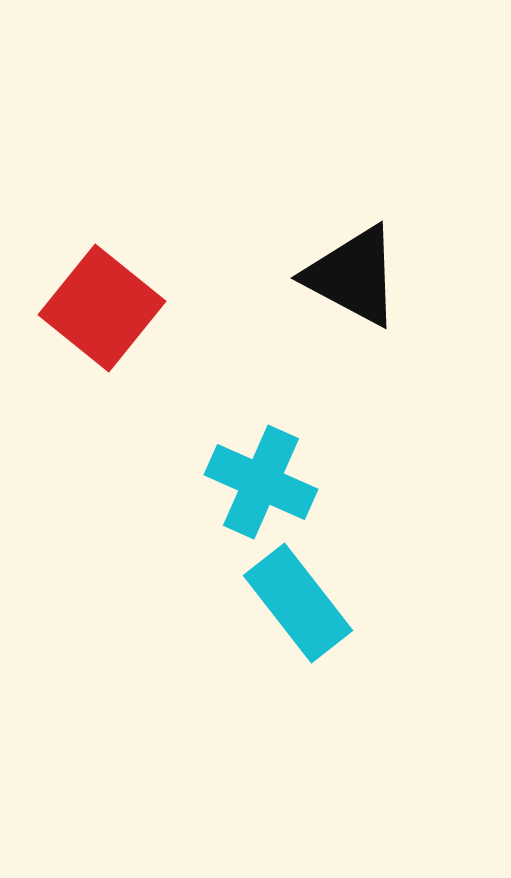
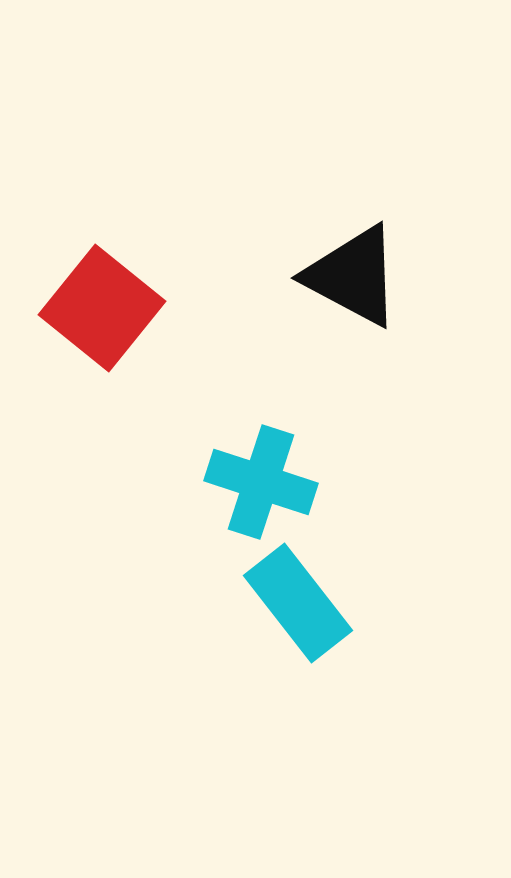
cyan cross: rotated 6 degrees counterclockwise
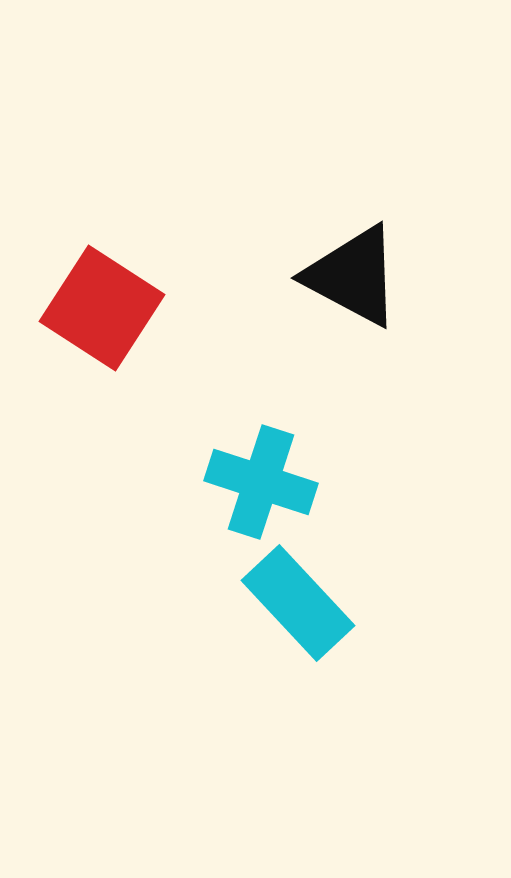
red square: rotated 6 degrees counterclockwise
cyan rectangle: rotated 5 degrees counterclockwise
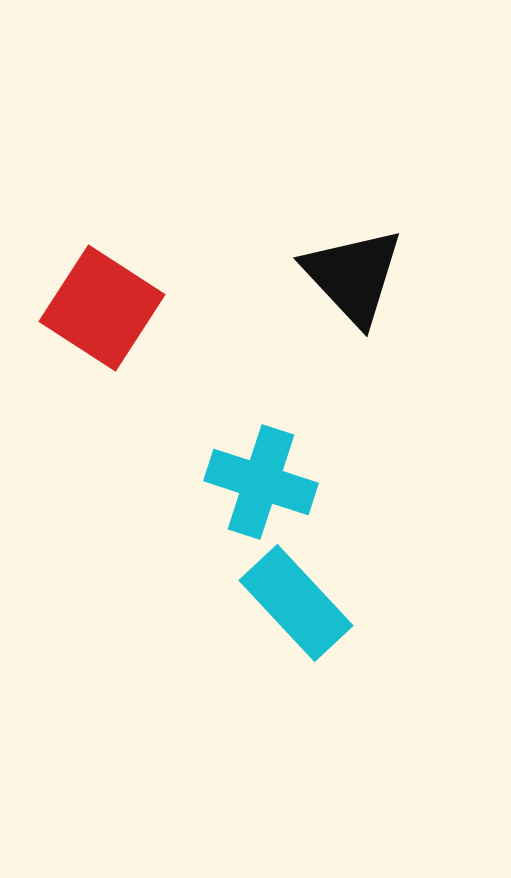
black triangle: rotated 19 degrees clockwise
cyan rectangle: moved 2 px left
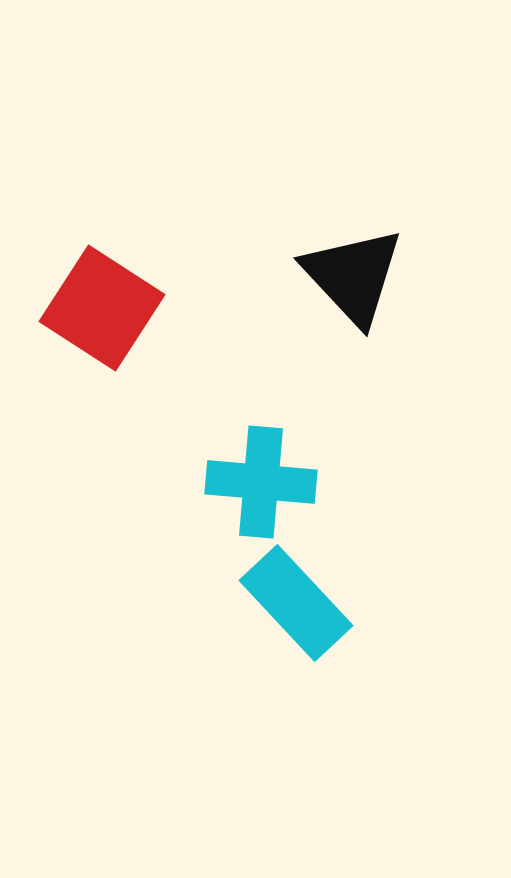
cyan cross: rotated 13 degrees counterclockwise
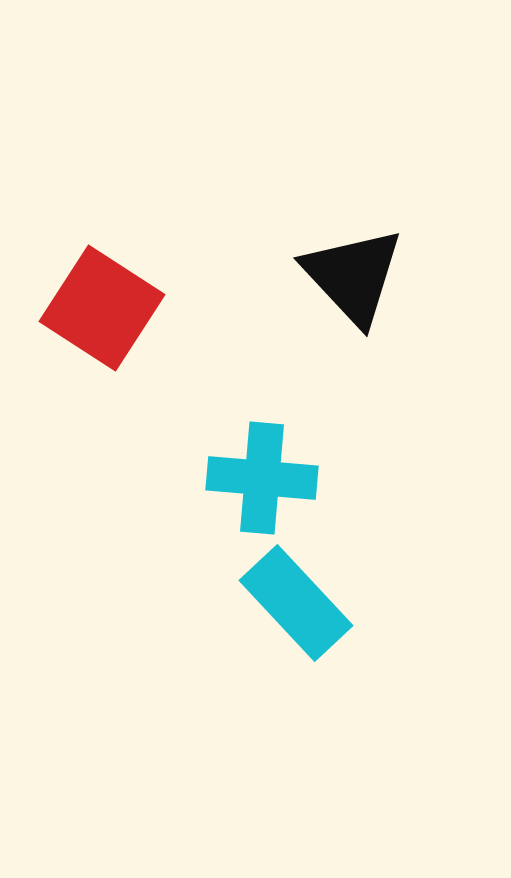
cyan cross: moved 1 px right, 4 px up
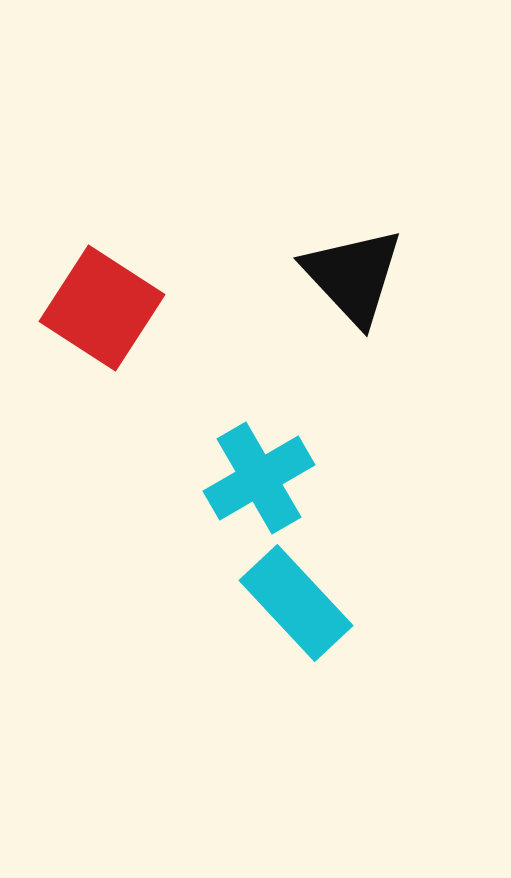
cyan cross: moved 3 px left; rotated 35 degrees counterclockwise
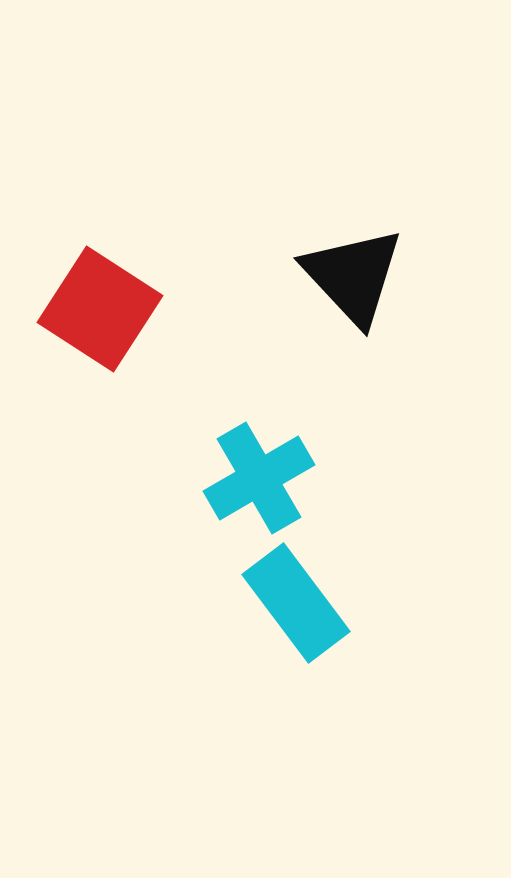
red square: moved 2 px left, 1 px down
cyan rectangle: rotated 6 degrees clockwise
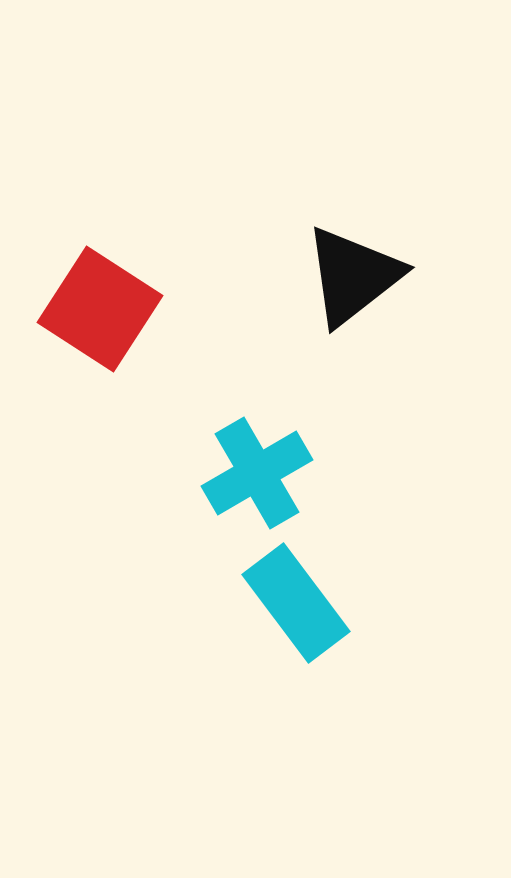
black triangle: rotated 35 degrees clockwise
cyan cross: moved 2 px left, 5 px up
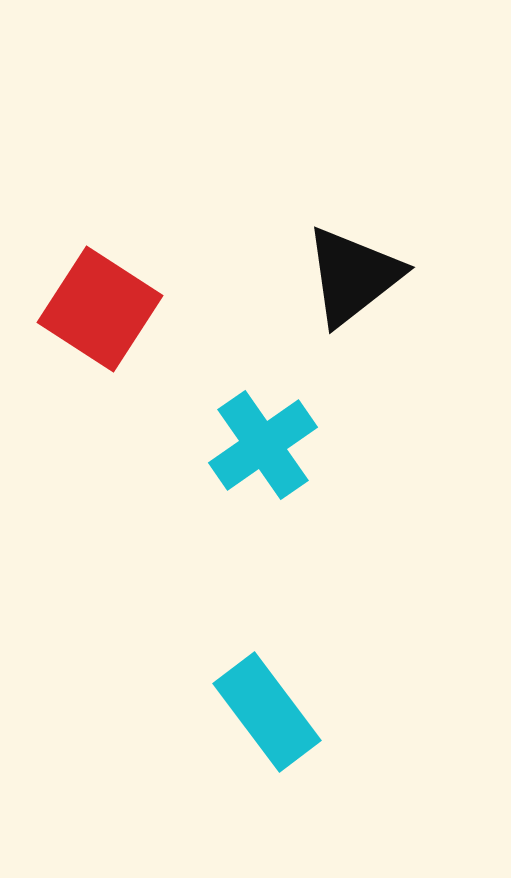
cyan cross: moved 6 px right, 28 px up; rotated 5 degrees counterclockwise
cyan rectangle: moved 29 px left, 109 px down
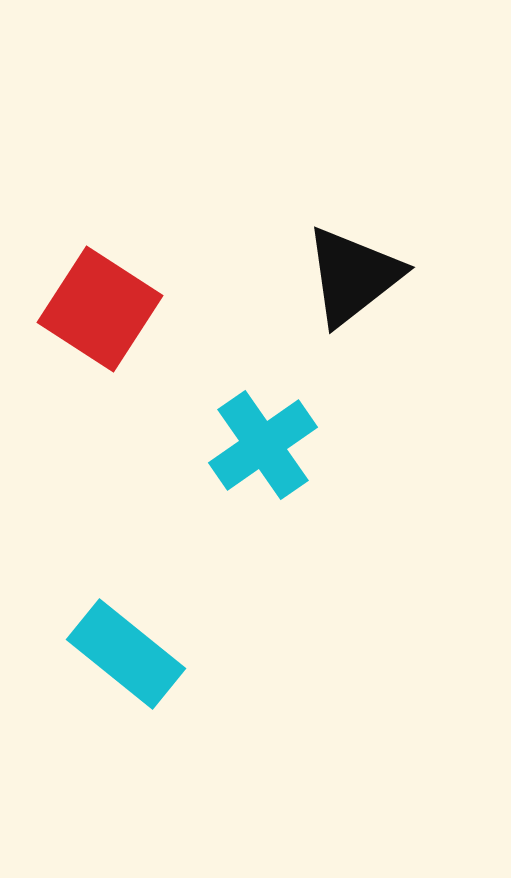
cyan rectangle: moved 141 px left, 58 px up; rotated 14 degrees counterclockwise
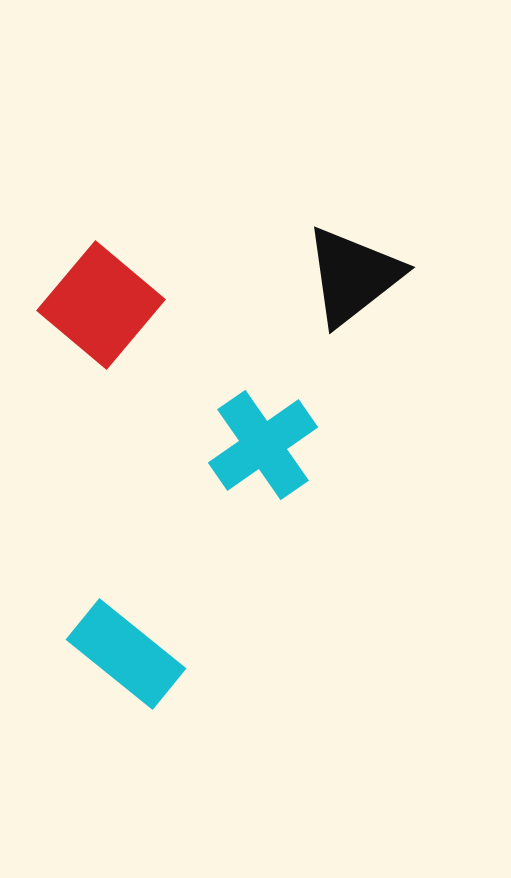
red square: moved 1 px right, 4 px up; rotated 7 degrees clockwise
